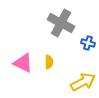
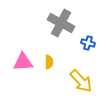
pink triangle: moved 1 px up; rotated 30 degrees counterclockwise
yellow arrow: moved 2 px left, 1 px up; rotated 75 degrees clockwise
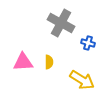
yellow arrow: moved 1 px right, 1 px up; rotated 15 degrees counterclockwise
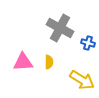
gray cross: moved 1 px left, 5 px down
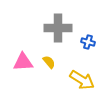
gray cross: moved 2 px left; rotated 28 degrees counterclockwise
blue cross: moved 1 px up
yellow semicircle: rotated 40 degrees counterclockwise
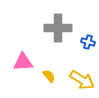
yellow semicircle: moved 14 px down
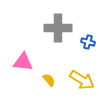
pink triangle: rotated 10 degrees clockwise
yellow semicircle: moved 4 px down
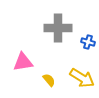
pink triangle: rotated 15 degrees counterclockwise
yellow arrow: moved 2 px up
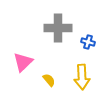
pink triangle: rotated 35 degrees counterclockwise
yellow arrow: moved 1 px up; rotated 55 degrees clockwise
